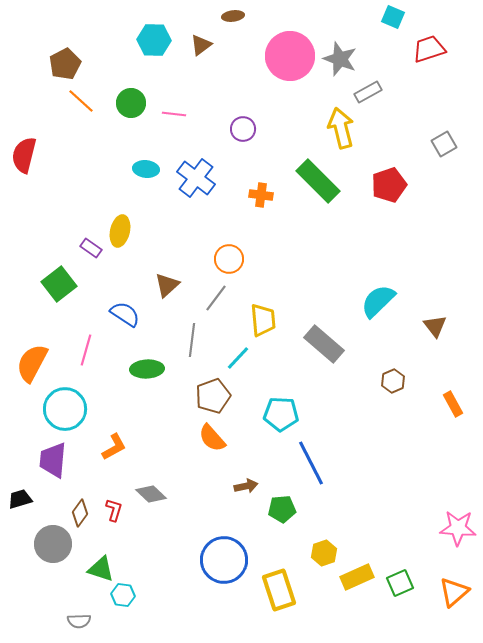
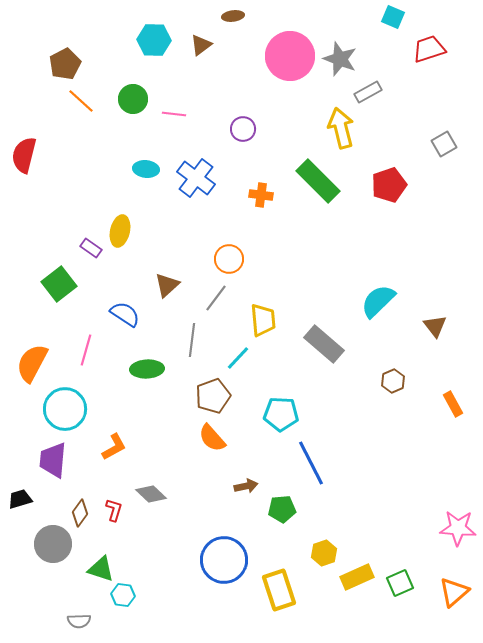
green circle at (131, 103): moved 2 px right, 4 px up
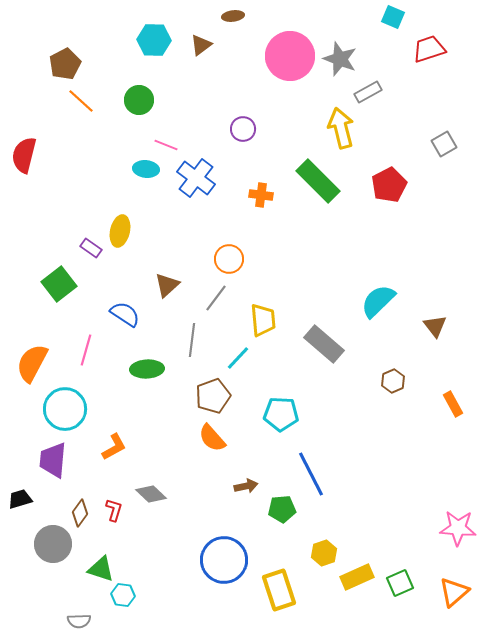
green circle at (133, 99): moved 6 px right, 1 px down
pink line at (174, 114): moved 8 px left, 31 px down; rotated 15 degrees clockwise
red pentagon at (389, 185): rotated 8 degrees counterclockwise
blue line at (311, 463): moved 11 px down
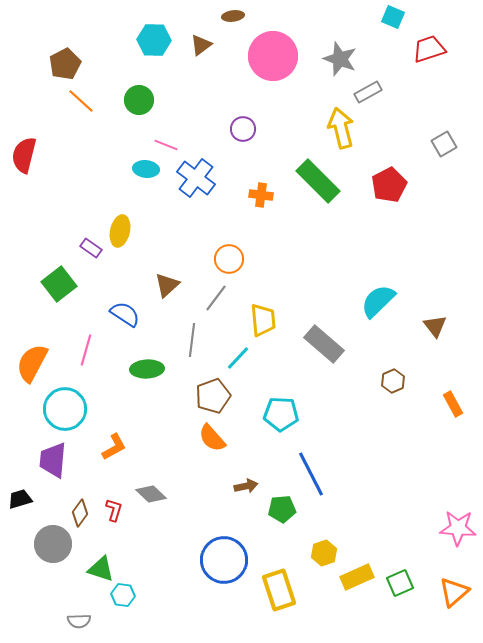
pink circle at (290, 56): moved 17 px left
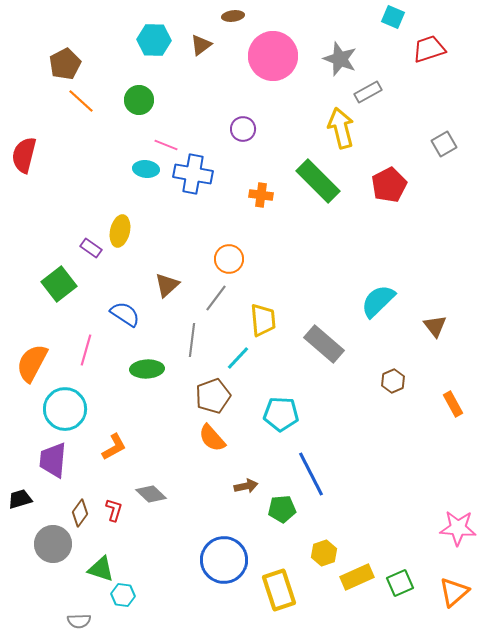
blue cross at (196, 178): moved 3 px left, 4 px up; rotated 27 degrees counterclockwise
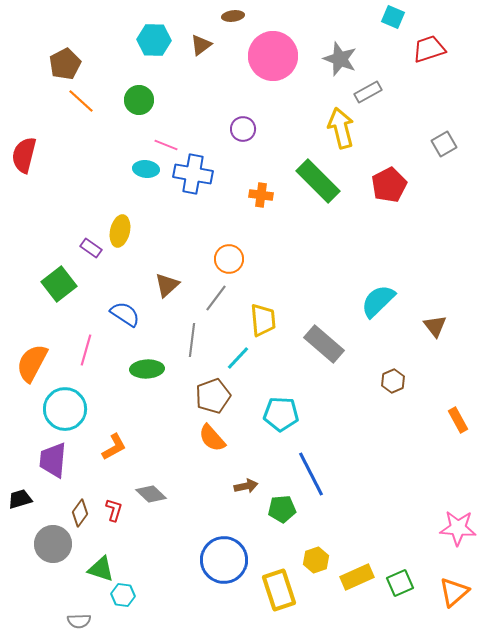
orange rectangle at (453, 404): moved 5 px right, 16 px down
yellow hexagon at (324, 553): moved 8 px left, 7 px down
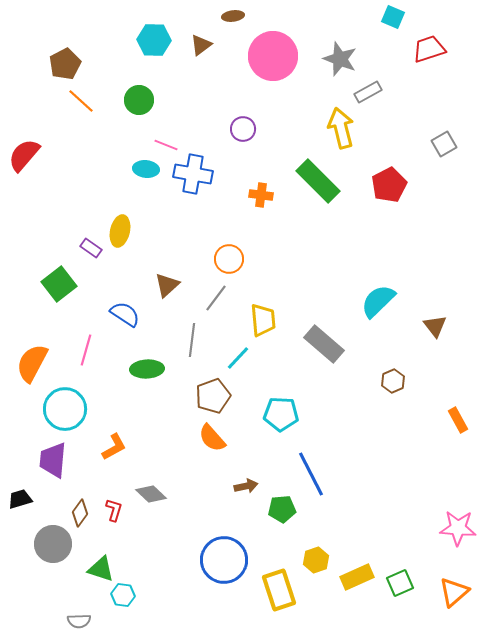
red semicircle at (24, 155): rotated 27 degrees clockwise
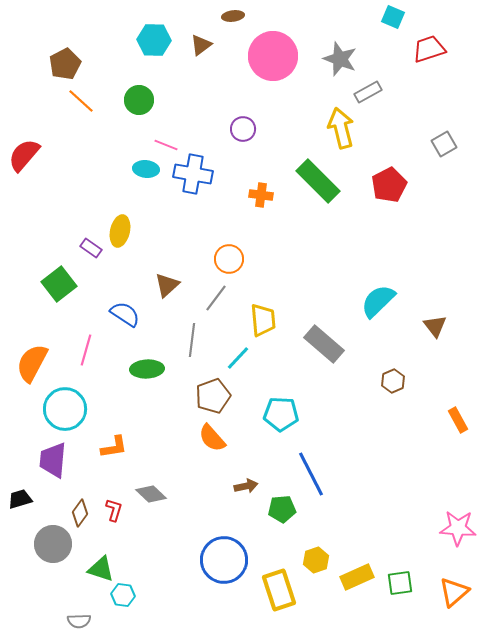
orange L-shape at (114, 447): rotated 20 degrees clockwise
green square at (400, 583): rotated 16 degrees clockwise
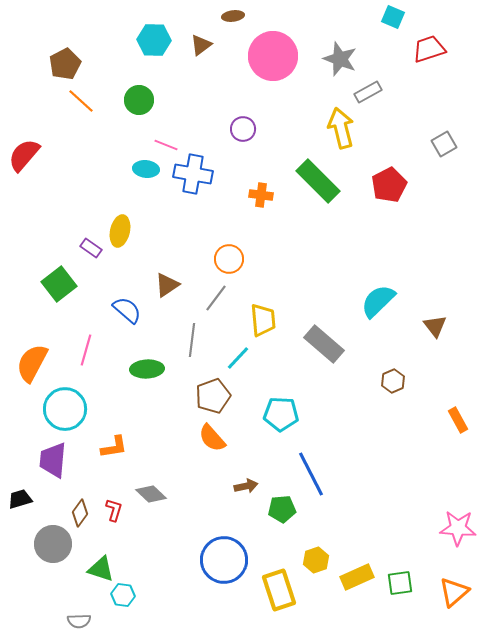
brown triangle at (167, 285): rotated 8 degrees clockwise
blue semicircle at (125, 314): moved 2 px right, 4 px up; rotated 8 degrees clockwise
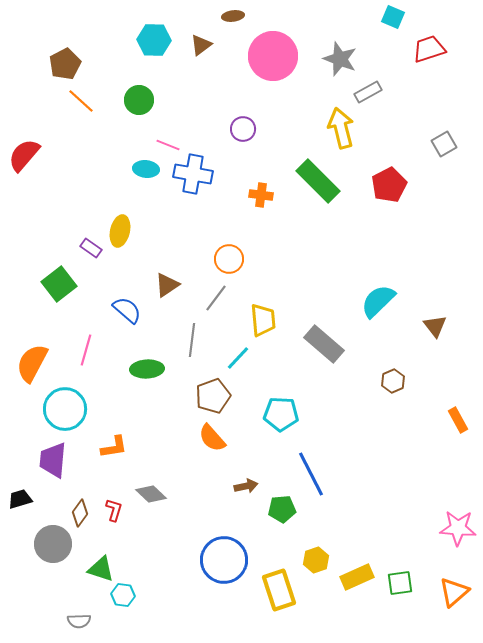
pink line at (166, 145): moved 2 px right
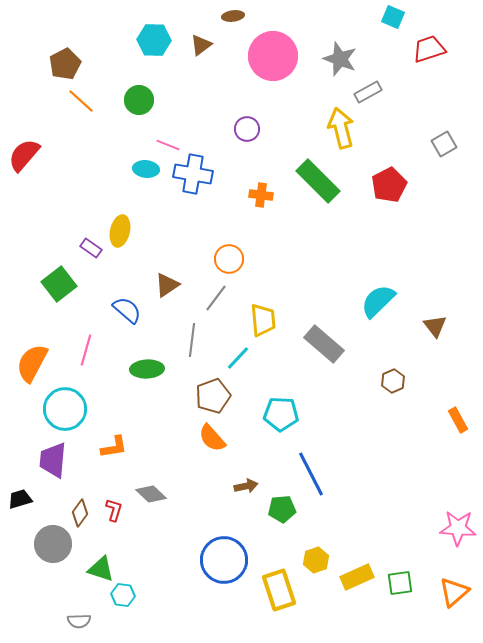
purple circle at (243, 129): moved 4 px right
